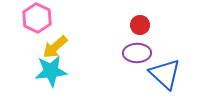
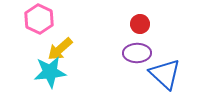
pink hexagon: moved 2 px right, 1 px down
red circle: moved 1 px up
yellow arrow: moved 5 px right, 2 px down
cyan star: moved 1 px left, 1 px down
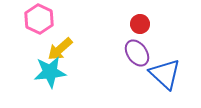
purple ellipse: rotated 56 degrees clockwise
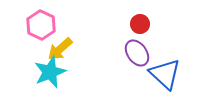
pink hexagon: moved 2 px right, 6 px down
cyan star: rotated 16 degrees counterclockwise
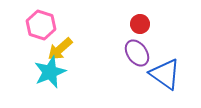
pink hexagon: rotated 8 degrees counterclockwise
blue triangle: rotated 8 degrees counterclockwise
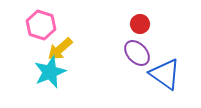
purple ellipse: rotated 8 degrees counterclockwise
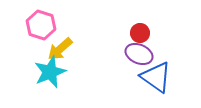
red circle: moved 9 px down
purple ellipse: moved 2 px right, 1 px down; rotated 24 degrees counterclockwise
blue triangle: moved 9 px left, 3 px down
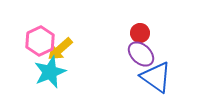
pink hexagon: moved 1 px left, 16 px down; rotated 16 degrees clockwise
purple ellipse: moved 2 px right; rotated 20 degrees clockwise
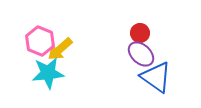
pink hexagon: rotated 12 degrees counterclockwise
cyan star: moved 2 px left, 1 px down; rotated 16 degrees clockwise
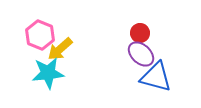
pink hexagon: moved 6 px up
blue triangle: rotated 20 degrees counterclockwise
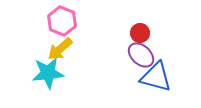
pink hexagon: moved 22 px right, 14 px up
purple ellipse: moved 1 px down
